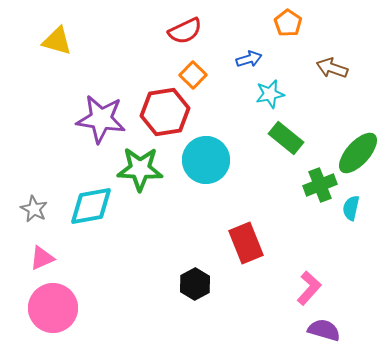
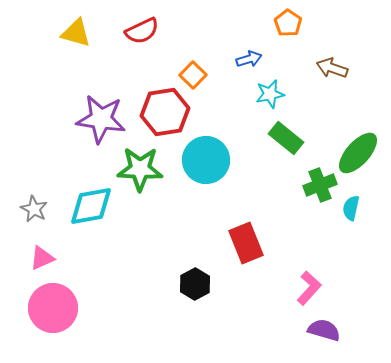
red semicircle: moved 43 px left
yellow triangle: moved 19 px right, 8 px up
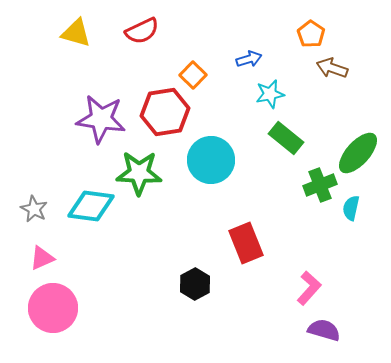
orange pentagon: moved 23 px right, 11 px down
cyan circle: moved 5 px right
green star: moved 1 px left, 4 px down
cyan diamond: rotated 18 degrees clockwise
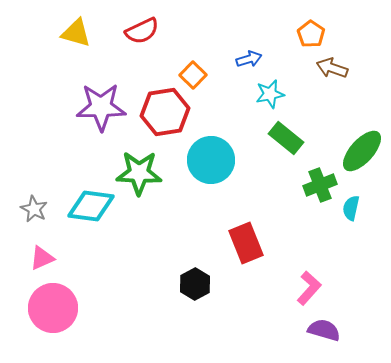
purple star: moved 12 px up; rotated 9 degrees counterclockwise
green ellipse: moved 4 px right, 2 px up
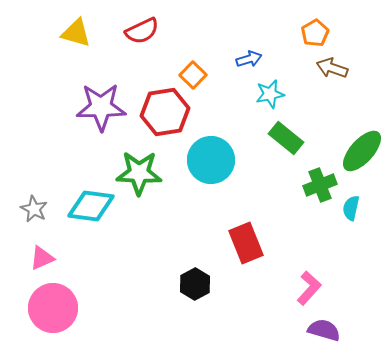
orange pentagon: moved 4 px right, 1 px up; rotated 8 degrees clockwise
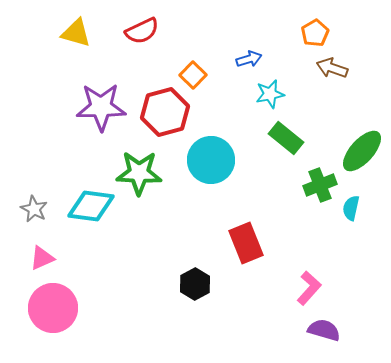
red hexagon: rotated 6 degrees counterclockwise
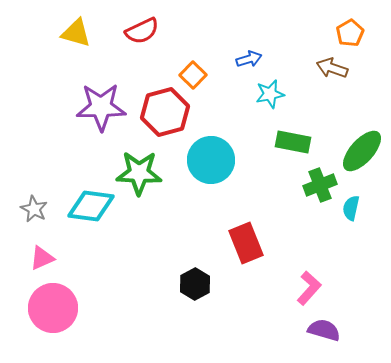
orange pentagon: moved 35 px right
green rectangle: moved 7 px right, 4 px down; rotated 28 degrees counterclockwise
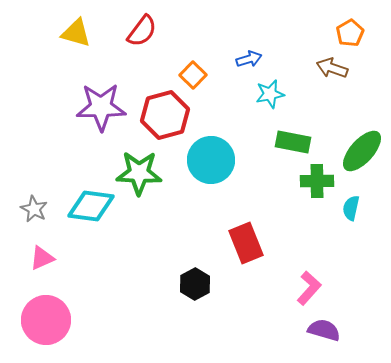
red semicircle: rotated 28 degrees counterclockwise
red hexagon: moved 3 px down
green cross: moved 3 px left, 4 px up; rotated 20 degrees clockwise
pink circle: moved 7 px left, 12 px down
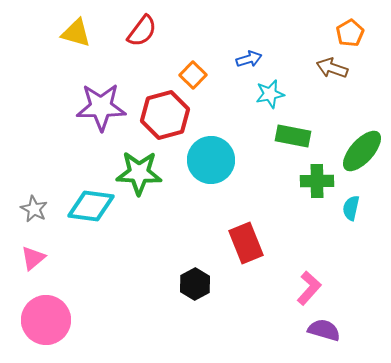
green rectangle: moved 6 px up
pink triangle: moved 9 px left; rotated 16 degrees counterclockwise
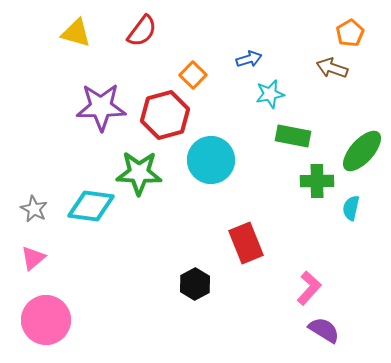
purple semicircle: rotated 16 degrees clockwise
